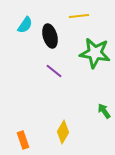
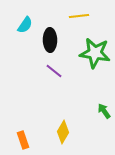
black ellipse: moved 4 px down; rotated 15 degrees clockwise
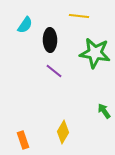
yellow line: rotated 12 degrees clockwise
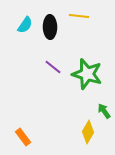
black ellipse: moved 13 px up
green star: moved 8 px left, 21 px down; rotated 8 degrees clockwise
purple line: moved 1 px left, 4 px up
yellow diamond: moved 25 px right
orange rectangle: moved 3 px up; rotated 18 degrees counterclockwise
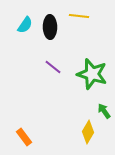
green star: moved 5 px right
orange rectangle: moved 1 px right
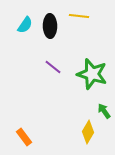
black ellipse: moved 1 px up
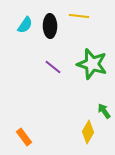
green star: moved 10 px up
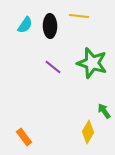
green star: moved 1 px up
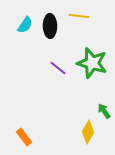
purple line: moved 5 px right, 1 px down
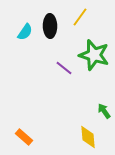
yellow line: moved 1 px right, 1 px down; rotated 60 degrees counterclockwise
cyan semicircle: moved 7 px down
green star: moved 2 px right, 8 px up
purple line: moved 6 px right
yellow diamond: moved 5 px down; rotated 35 degrees counterclockwise
orange rectangle: rotated 12 degrees counterclockwise
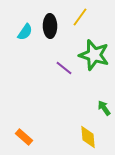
green arrow: moved 3 px up
